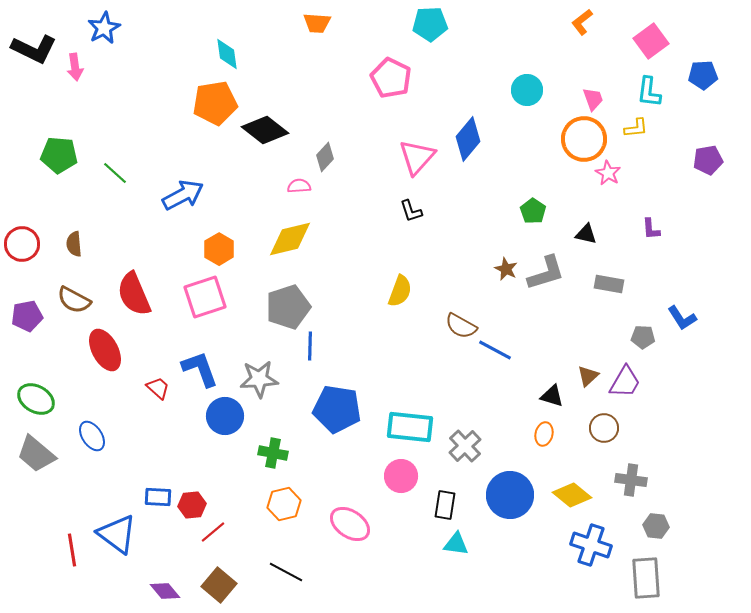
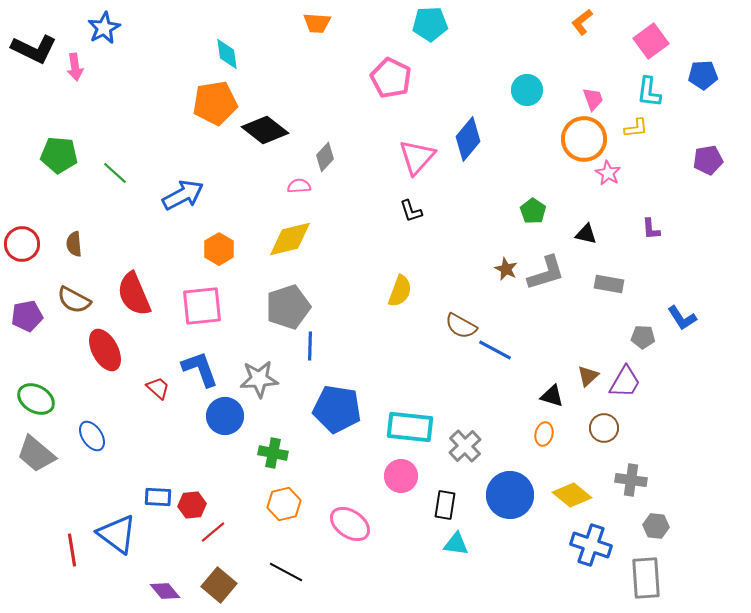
pink square at (205, 297): moved 3 px left, 9 px down; rotated 12 degrees clockwise
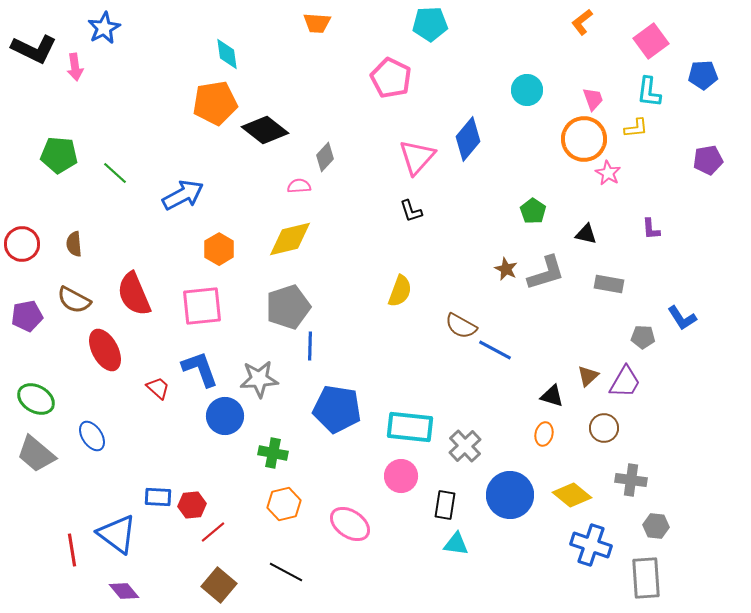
purple diamond at (165, 591): moved 41 px left
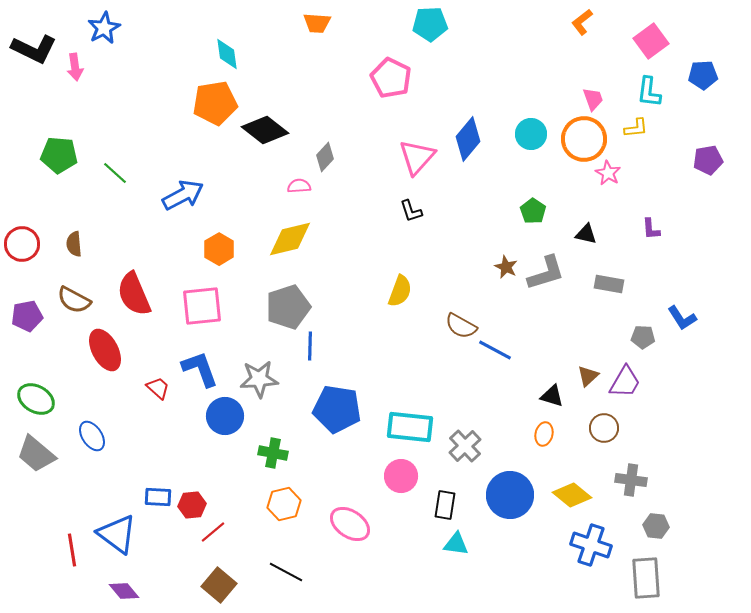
cyan circle at (527, 90): moved 4 px right, 44 px down
brown star at (506, 269): moved 2 px up
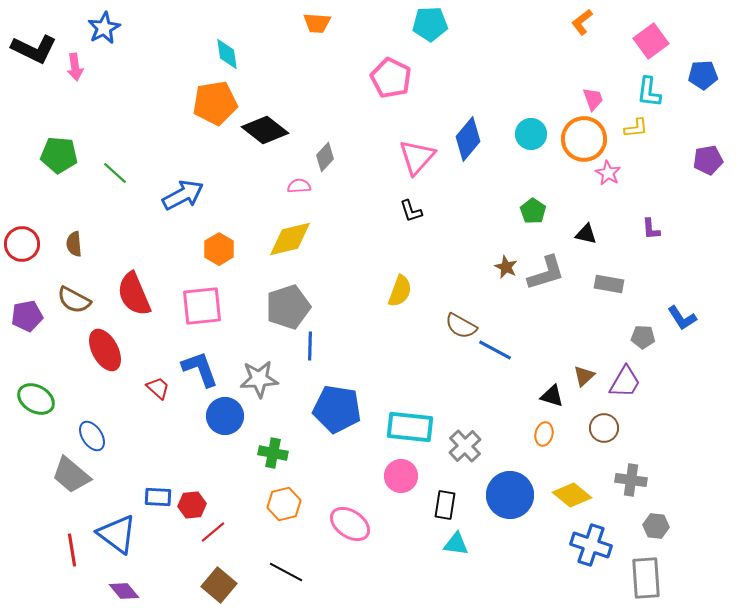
brown triangle at (588, 376): moved 4 px left
gray trapezoid at (36, 454): moved 35 px right, 21 px down
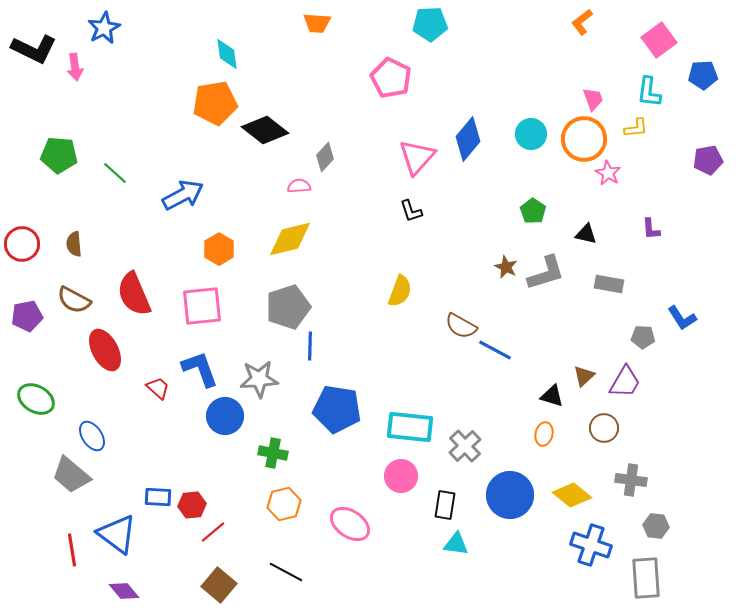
pink square at (651, 41): moved 8 px right, 1 px up
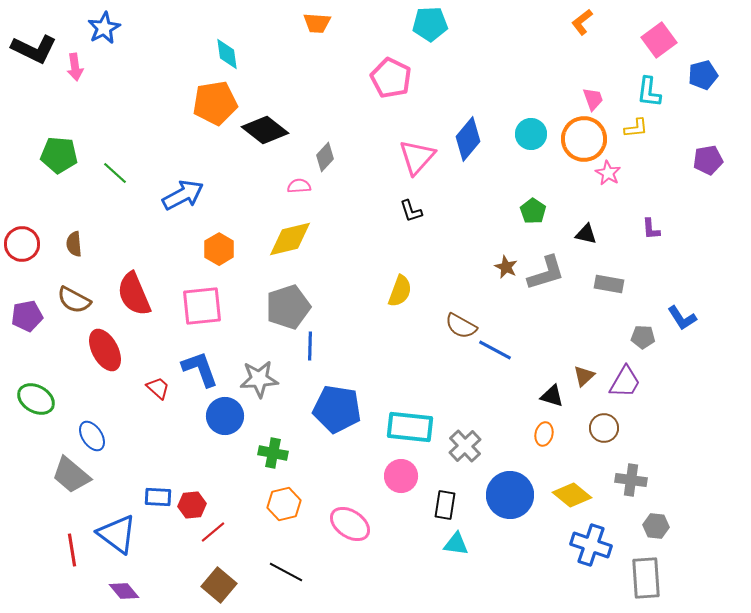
blue pentagon at (703, 75): rotated 12 degrees counterclockwise
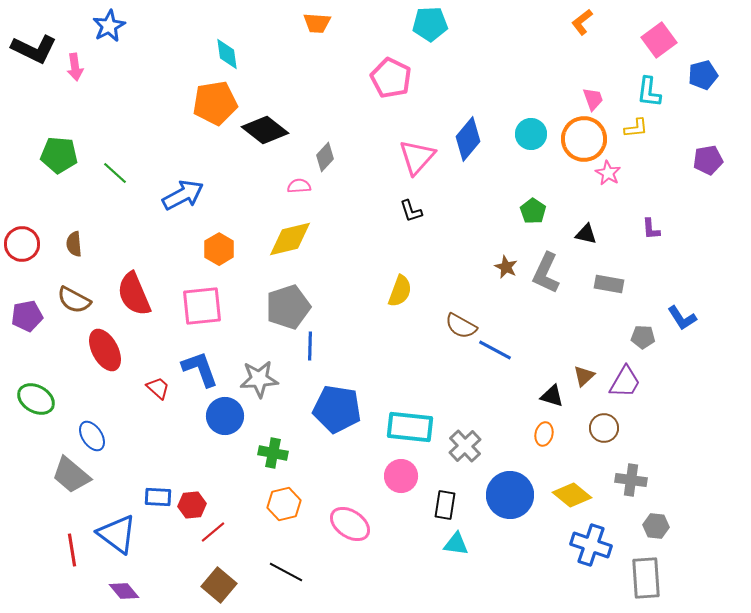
blue star at (104, 28): moved 5 px right, 2 px up
gray L-shape at (546, 273): rotated 132 degrees clockwise
